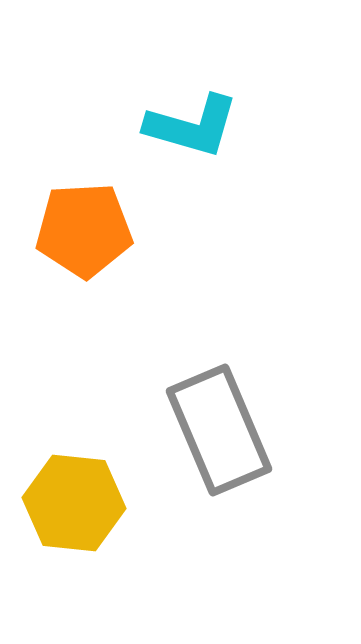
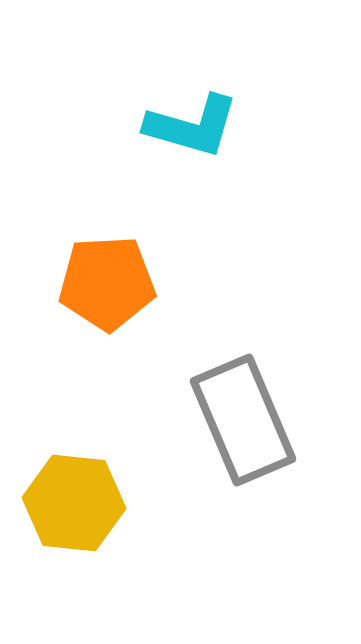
orange pentagon: moved 23 px right, 53 px down
gray rectangle: moved 24 px right, 10 px up
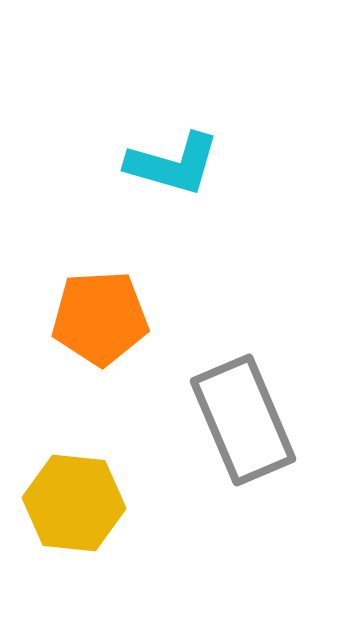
cyan L-shape: moved 19 px left, 38 px down
orange pentagon: moved 7 px left, 35 px down
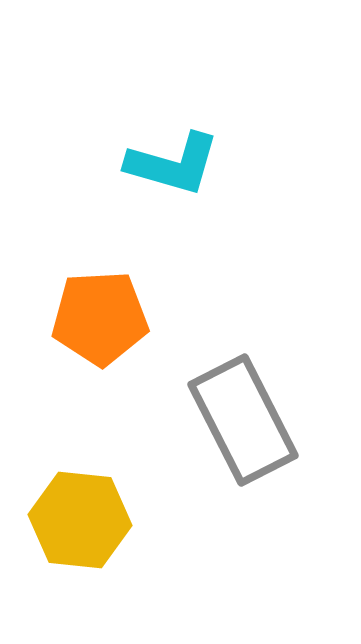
gray rectangle: rotated 4 degrees counterclockwise
yellow hexagon: moved 6 px right, 17 px down
